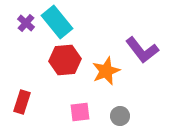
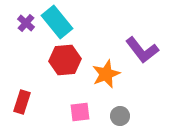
orange star: moved 3 px down
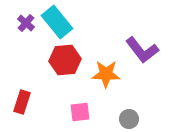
orange star: rotated 24 degrees clockwise
gray circle: moved 9 px right, 3 px down
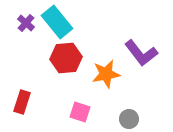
purple L-shape: moved 1 px left, 3 px down
red hexagon: moved 1 px right, 2 px up
orange star: rotated 12 degrees counterclockwise
pink square: rotated 25 degrees clockwise
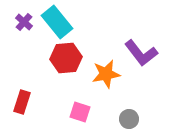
purple cross: moved 2 px left, 1 px up
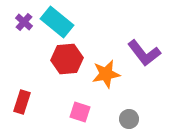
cyan rectangle: rotated 12 degrees counterclockwise
purple L-shape: moved 3 px right
red hexagon: moved 1 px right, 1 px down
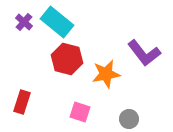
red hexagon: rotated 20 degrees clockwise
